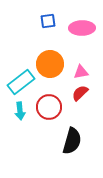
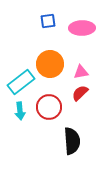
black semicircle: rotated 20 degrees counterclockwise
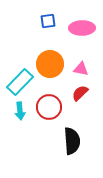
pink triangle: moved 3 px up; rotated 21 degrees clockwise
cyan rectangle: moved 1 px left; rotated 8 degrees counterclockwise
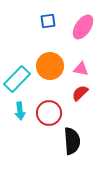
pink ellipse: moved 1 px right, 1 px up; rotated 55 degrees counterclockwise
orange circle: moved 2 px down
cyan rectangle: moved 3 px left, 3 px up
red circle: moved 6 px down
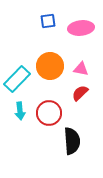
pink ellipse: moved 2 px left, 1 px down; rotated 50 degrees clockwise
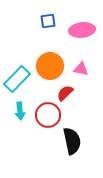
pink ellipse: moved 1 px right, 2 px down
red semicircle: moved 15 px left
red circle: moved 1 px left, 2 px down
black semicircle: rotated 8 degrees counterclockwise
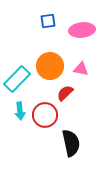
red circle: moved 3 px left
black semicircle: moved 1 px left, 2 px down
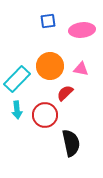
cyan arrow: moved 3 px left, 1 px up
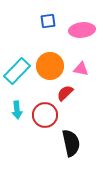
cyan rectangle: moved 8 px up
